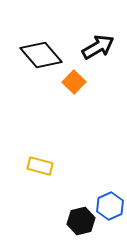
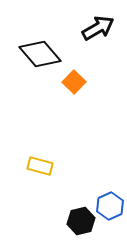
black arrow: moved 19 px up
black diamond: moved 1 px left, 1 px up
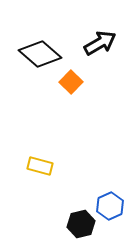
black arrow: moved 2 px right, 15 px down
black diamond: rotated 9 degrees counterclockwise
orange square: moved 3 px left
black hexagon: moved 3 px down
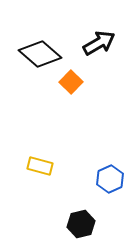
black arrow: moved 1 px left
blue hexagon: moved 27 px up
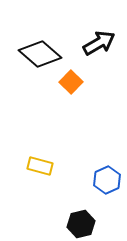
blue hexagon: moved 3 px left, 1 px down
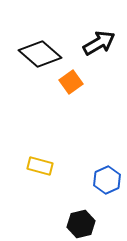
orange square: rotated 10 degrees clockwise
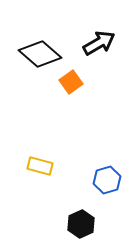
blue hexagon: rotated 8 degrees clockwise
black hexagon: rotated 12 degrees counterclockwise
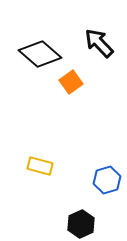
black arrow: rotated 104 degrees counterclockwise
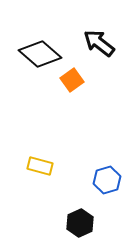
black arrow: rotated 8 degrees counterclockwise
orange square: moved 1 px right, 2 px up
black hexagon: moved 1 px left, 1 px up
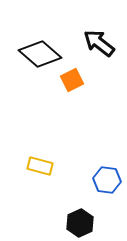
orange square: rotated 10 degrees clockwise
blue hexagon: rotated 24 degrees clockwise
